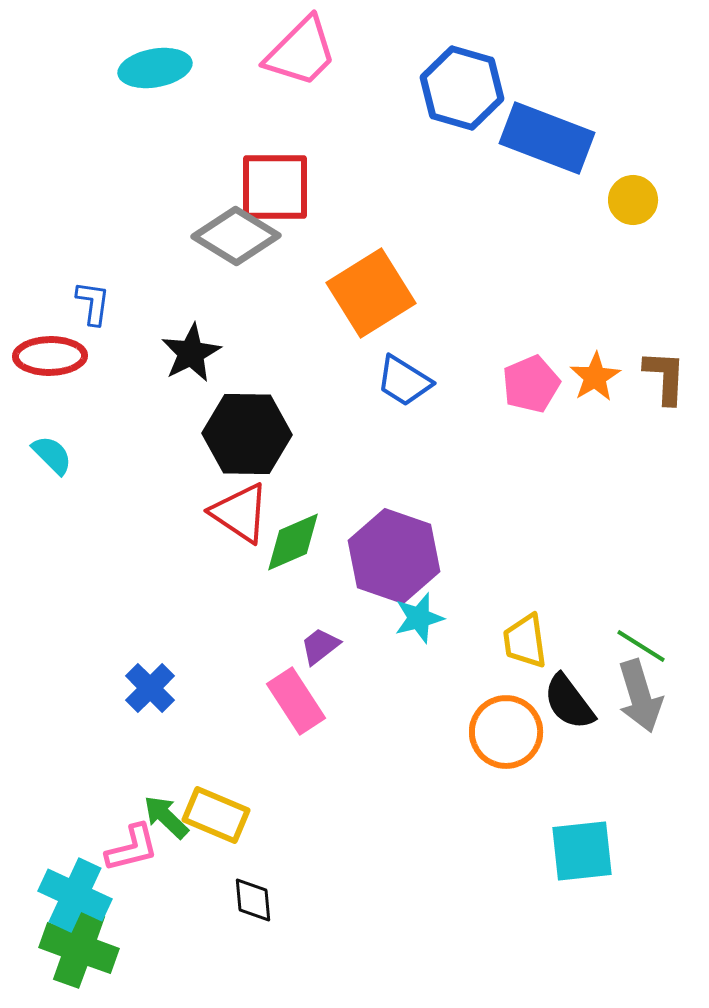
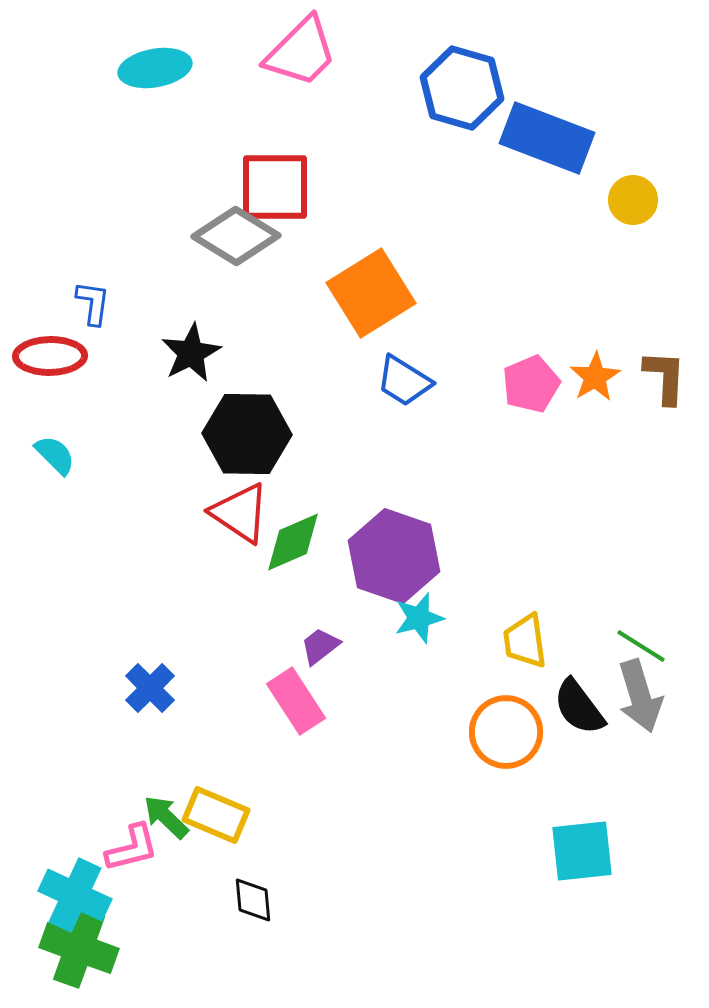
cyan semicircle: moved 3 px right
black semicircle: moved 10 px right, 5 px down
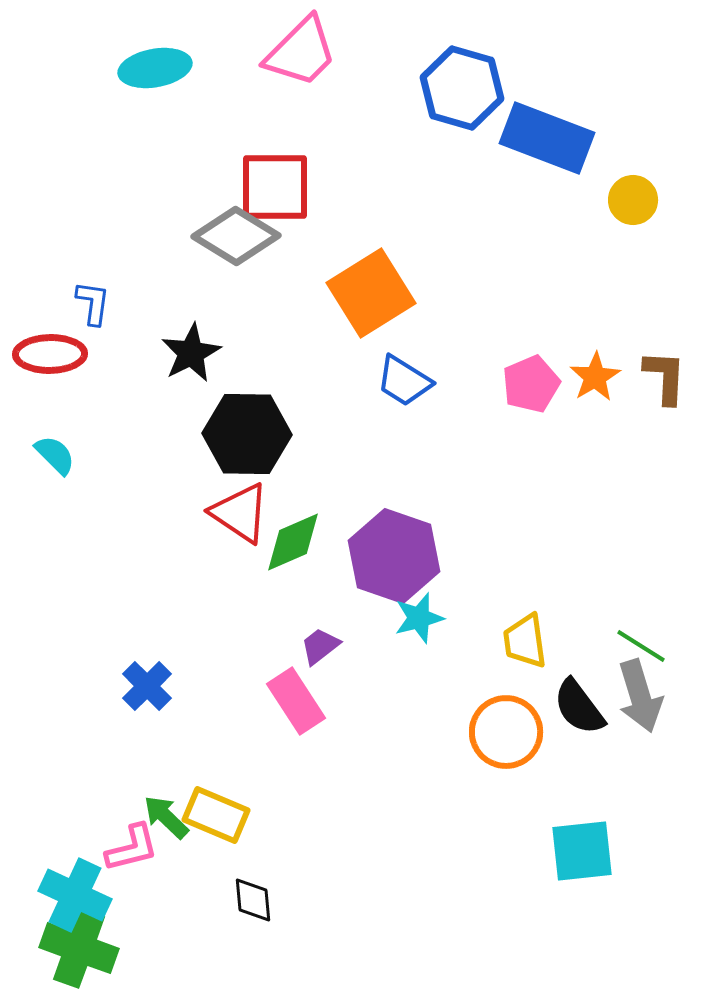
red ellipse: moved 2 px up
blue cross: moved 3 px left, 2 px up
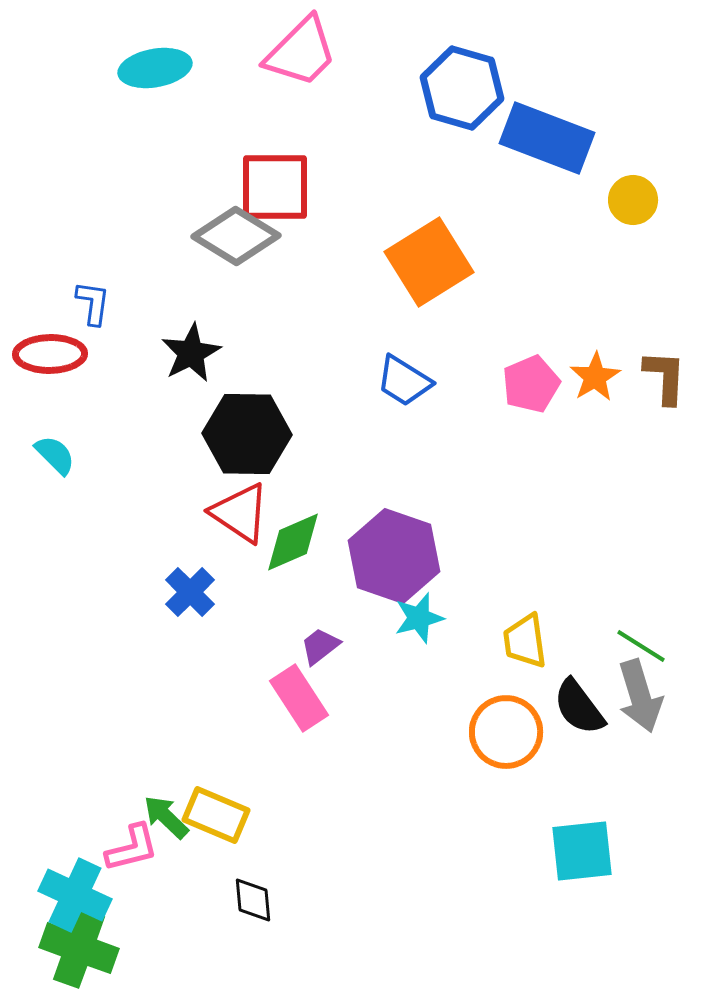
orange square: moved 58 px right, 31 px up
blue cross: moved 43 px right, 94 px up
pink rectangle: moved 3 px right, 3 px up
